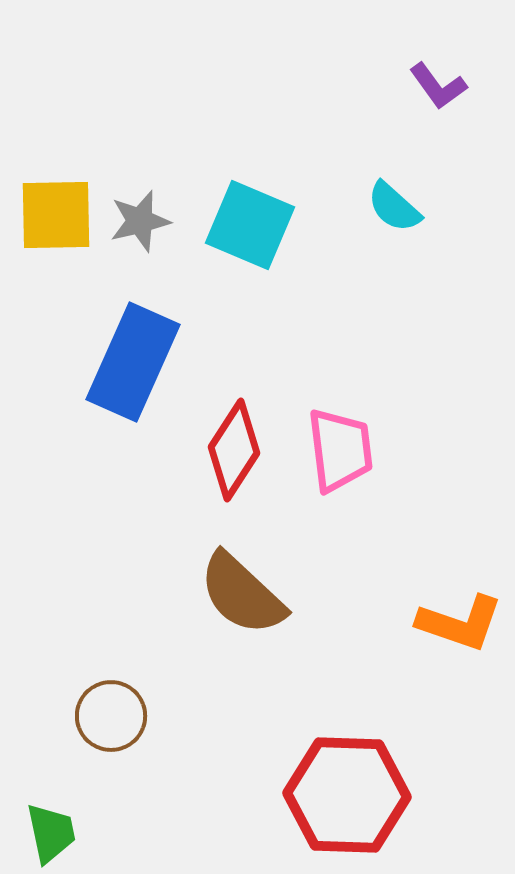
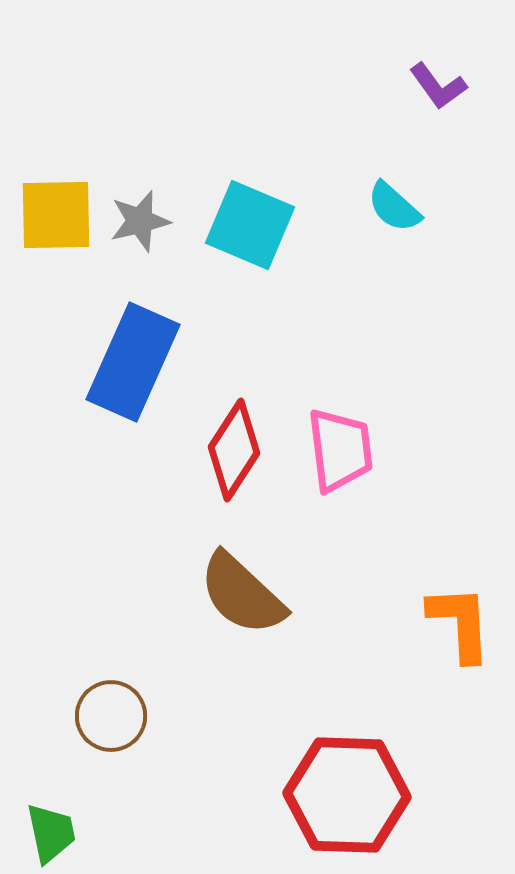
orange L-shape: rotated 112 degrees counterclockwise
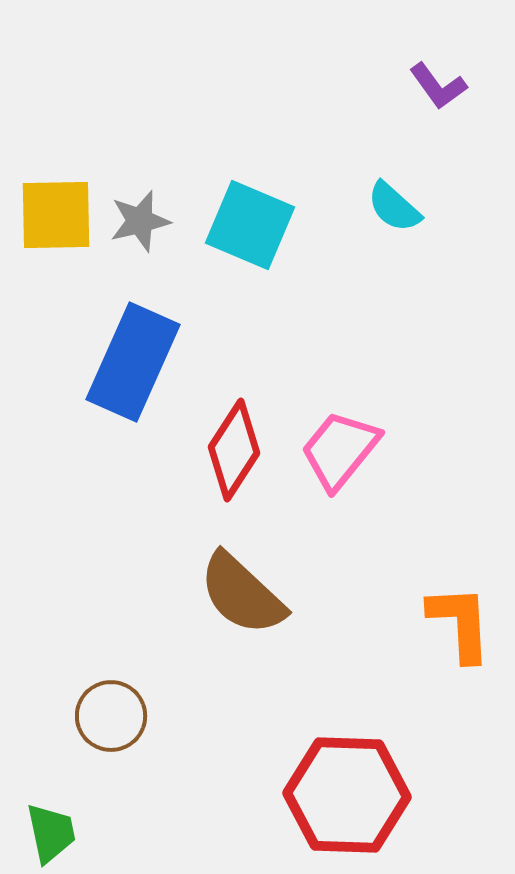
pink trapezoid: rotated 134 degrees counterclockwise
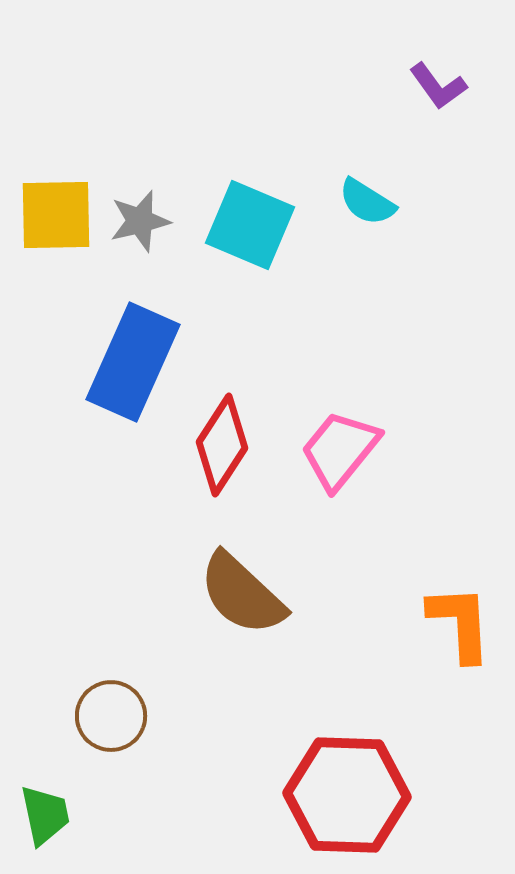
cyan semicircle: moved 27 px left, 5 px up; rotated 10 degrees counterclockwise
red diamond: moved 12 px left, 5 px up
green trapezoid: moved 6 px left, 18 px up
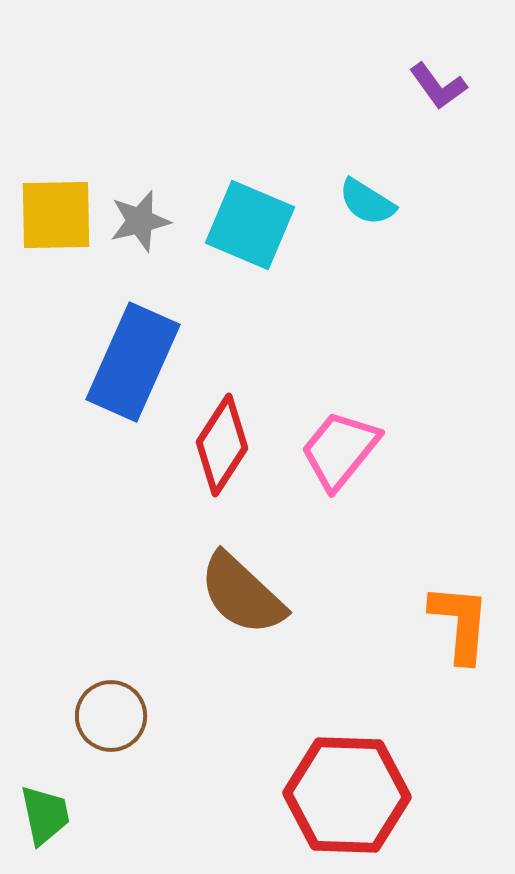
orange L-shape: rotated 8 degrees clockwise
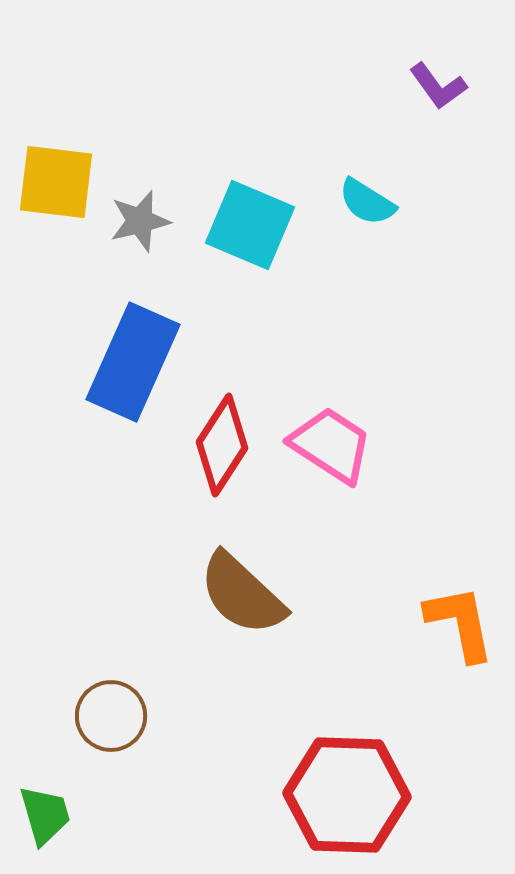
yellow square: moved 33 px up; rotated 8 degrees clockwise
pink trapezoid: moved 9 px left, 5 px up; rotated 84 degrees clockwise
orange L-shape: rotated 16 degrees counterclockwise
green trapezoid: rotated 4 degrees counterclockwise
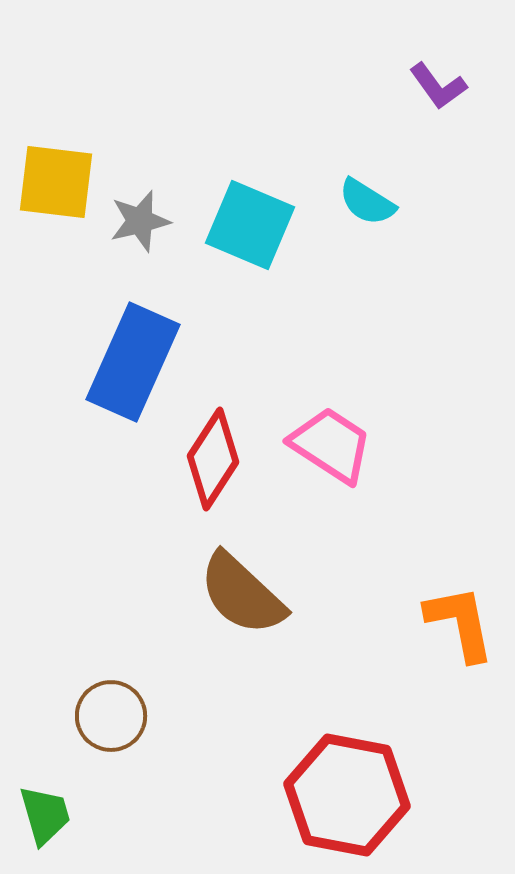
red diamond: moved 9 px left, 14 px down
red hexagon: rotated 9 degrees clockwise
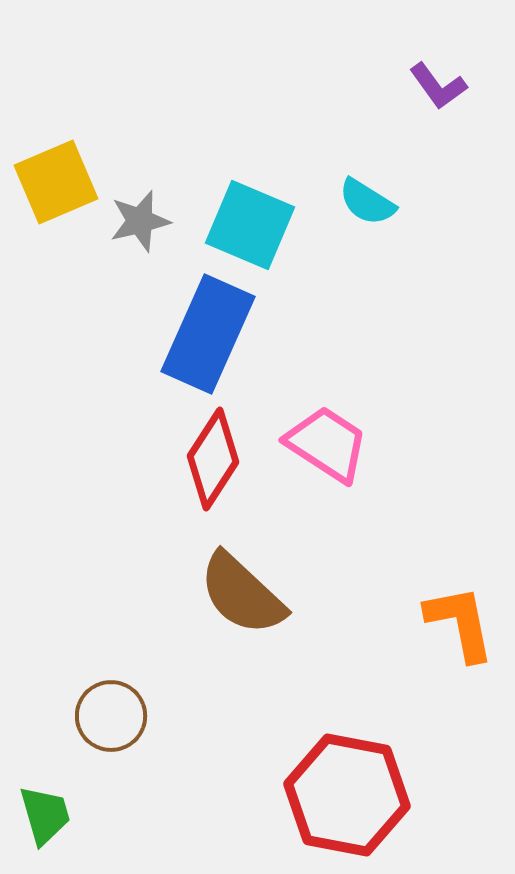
yellow square: rotated 30 degrees counterclockwise
blue rectangle: moved 75 px right, 28 px up
pink trapezoid: moved 4 px left, 1 px up
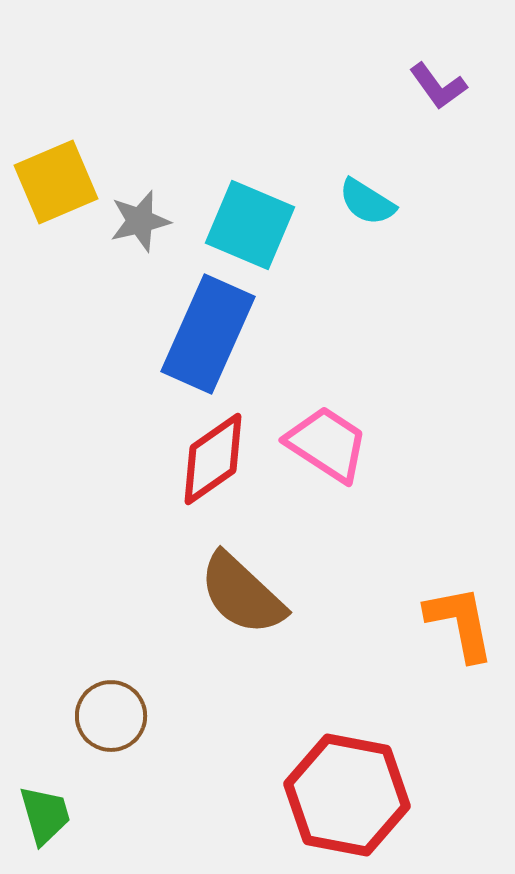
red diamond: rotated 22 degrees clockwise
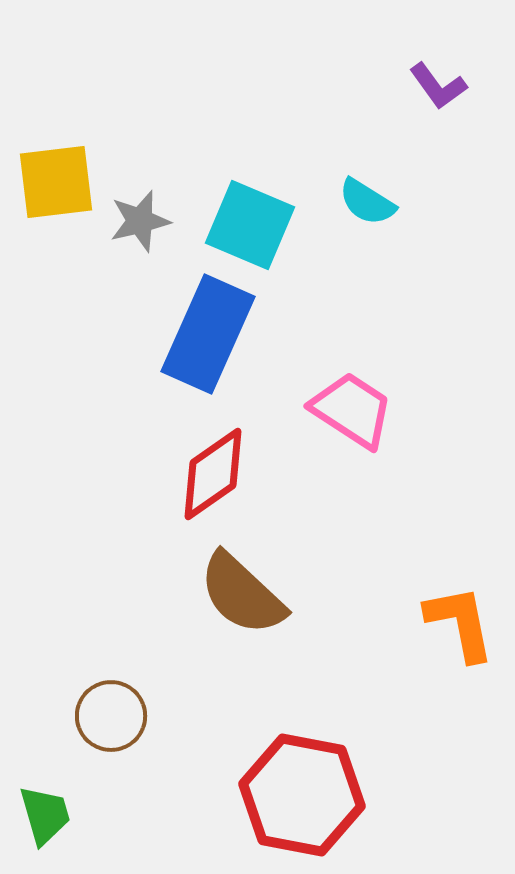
yellow square: rotated 16 degrees clockwise
pink trapezoid: moved 25 px right, 34 px up
red diamond: moved 15 px down
red hexagon: moved 45 px left
